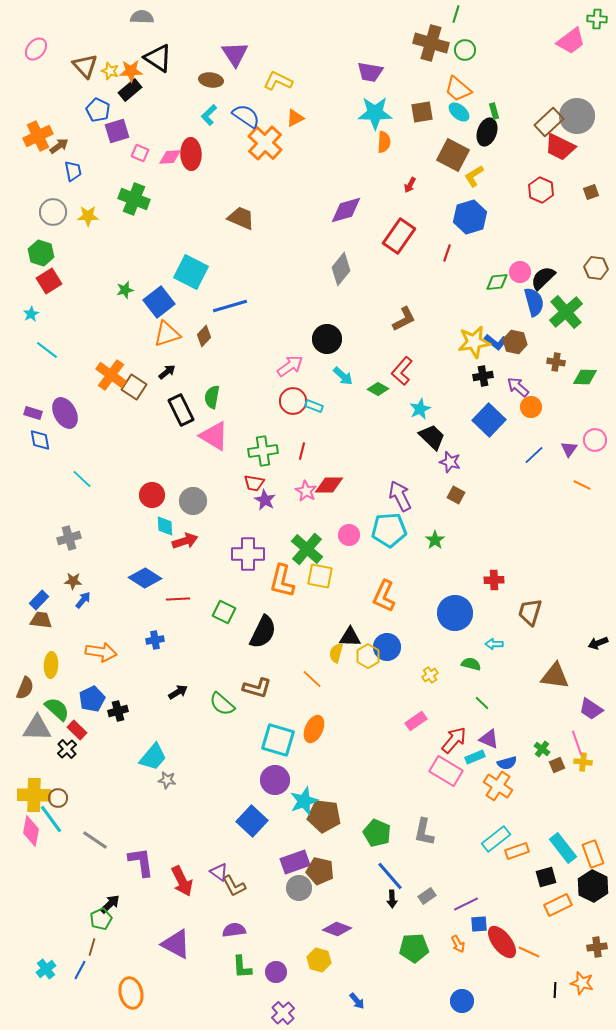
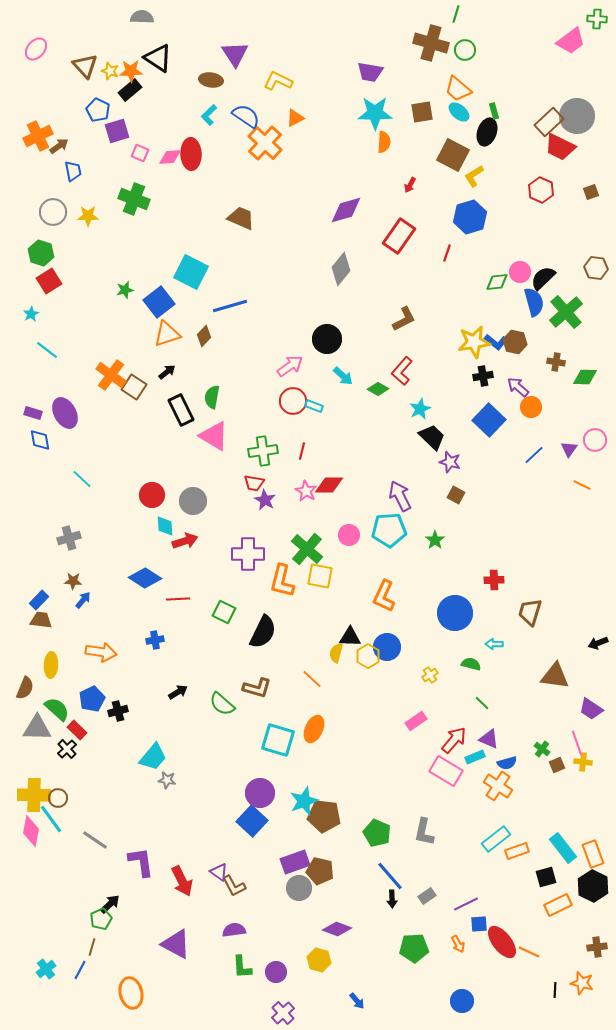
purple circle at (275, 780): moved 15 px left, 13 px down
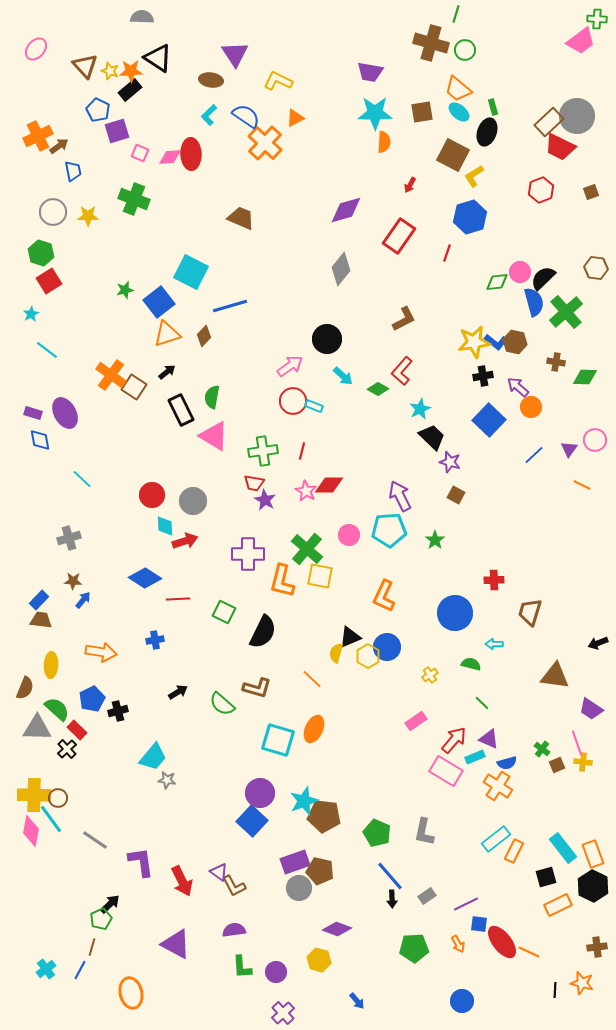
pink trapezoid at (571, 41): moved 10 px right
green rectangle at (494, 111): moved 1 px left, 4 px up
red hexagon at (541, 190): rotated 15 degrees clockwise
black triangle at (350, 637): rotated 25 degrees counterclockwise
orange rectangle at (517, 851): moved 3 px left; rotated 45 degrees counterclockwise
blue square at (479, 924): rotated 12 degrees clockwise
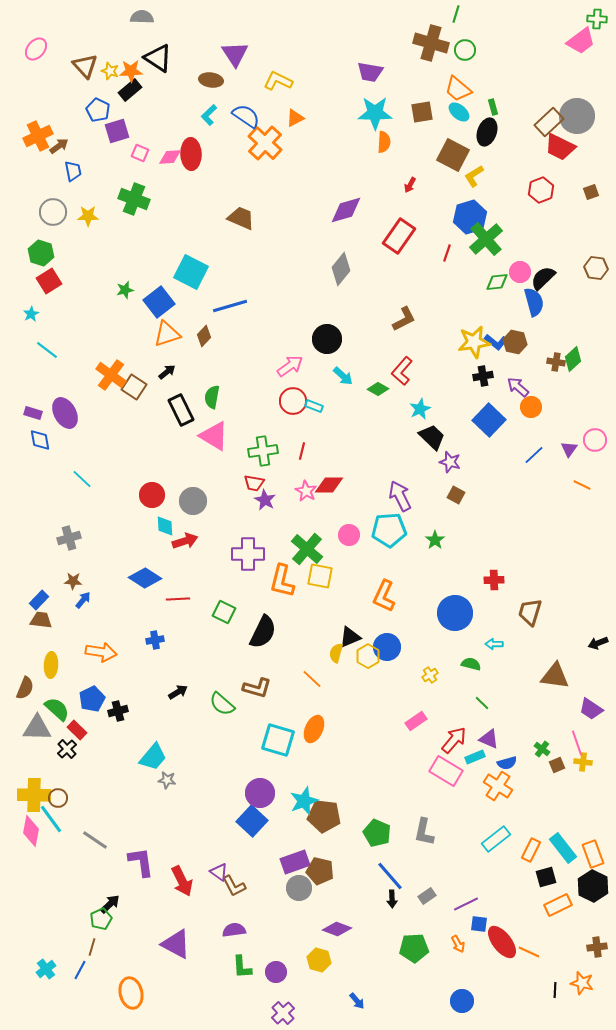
green cross at (566, 312): moved 80 px left, 73 px up
green diamond at (585, 377): moved 12 px left, 18 px up; rotated 45 degrees counterclockwise
orange rectangle at (514, 851): moved 17 px right, 1 px up
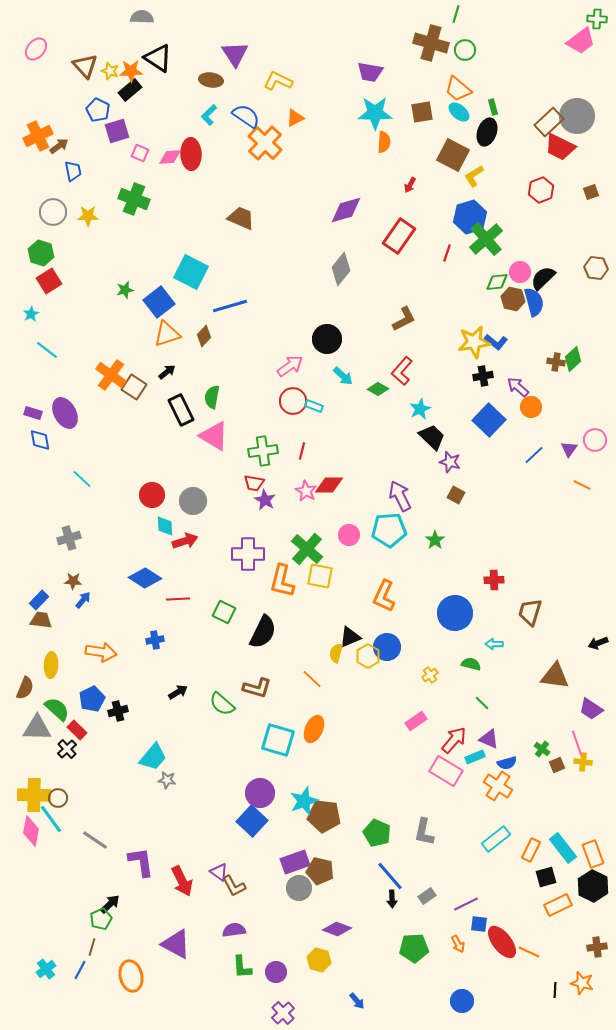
brown hexagon at (515, 342): moved 2 px left, 43 px up
orange ellipse at (131, 993): moved 17 px up
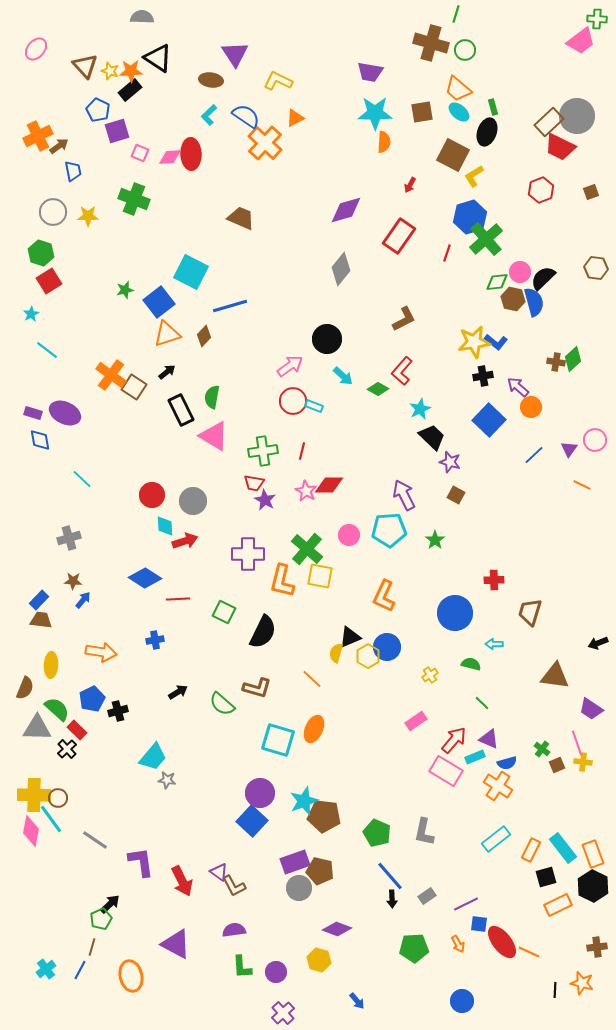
purple ellipse at (65, 413): rotated 36 degrees counterclockwise
purple arrow at (400, 496): moved 4 px right, 1 px up
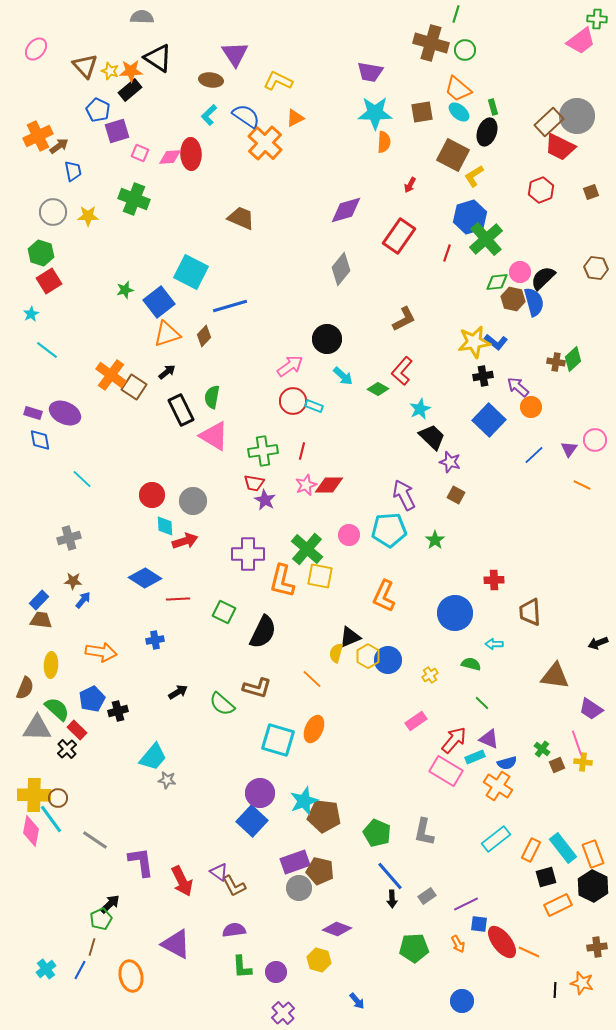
pink star at (306, 491): moved 6 px up; rotated 20 degrees clockwise
brown trapezoid at (530, 612): rotated 20 degrees counterclockwise
blue circle at (387, 647): moved 1 px right, 13 px down
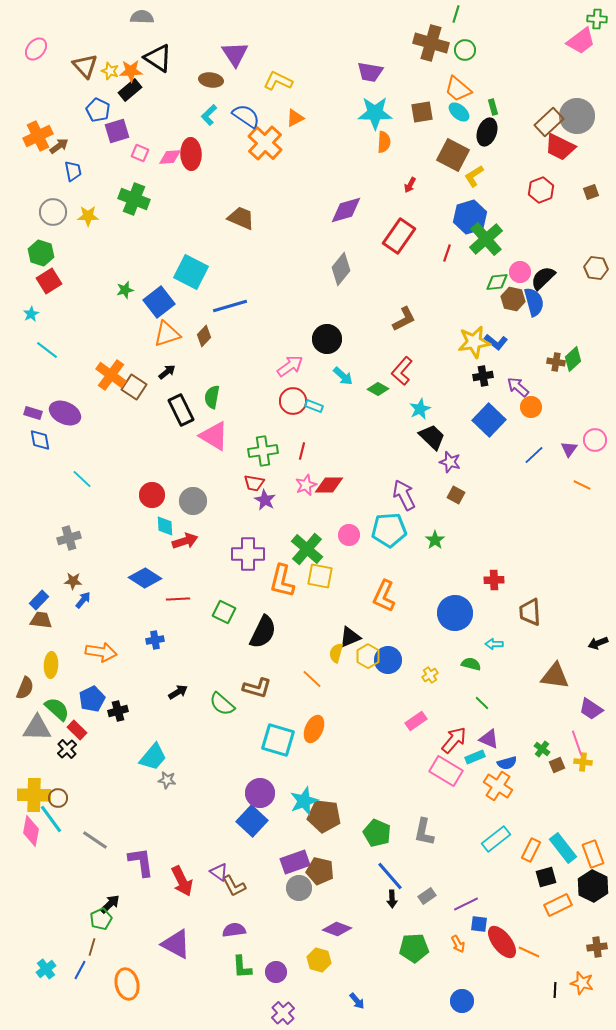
orange ellipse at (131, 976): moved 4 px left, 8 px down
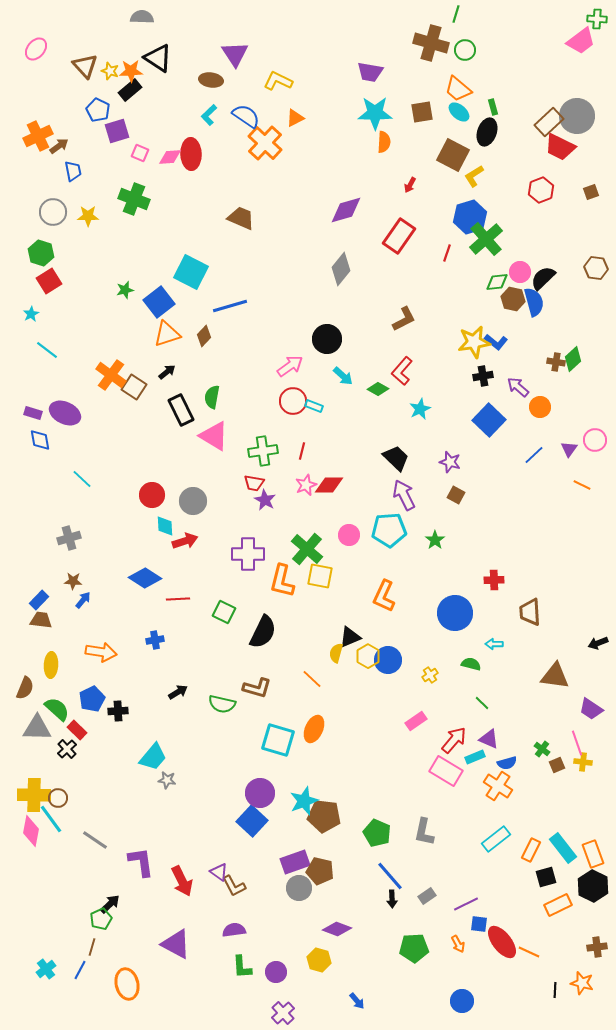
orange circle at (531, 407): moved 9 px right
black trapezoid at (432, 437): moved 36 px left, 21 px down
green semicircle at (222, 704): rotated 28 degrees counterclockwise
black cross at (118, 711): rotated 12 degrees clockwise
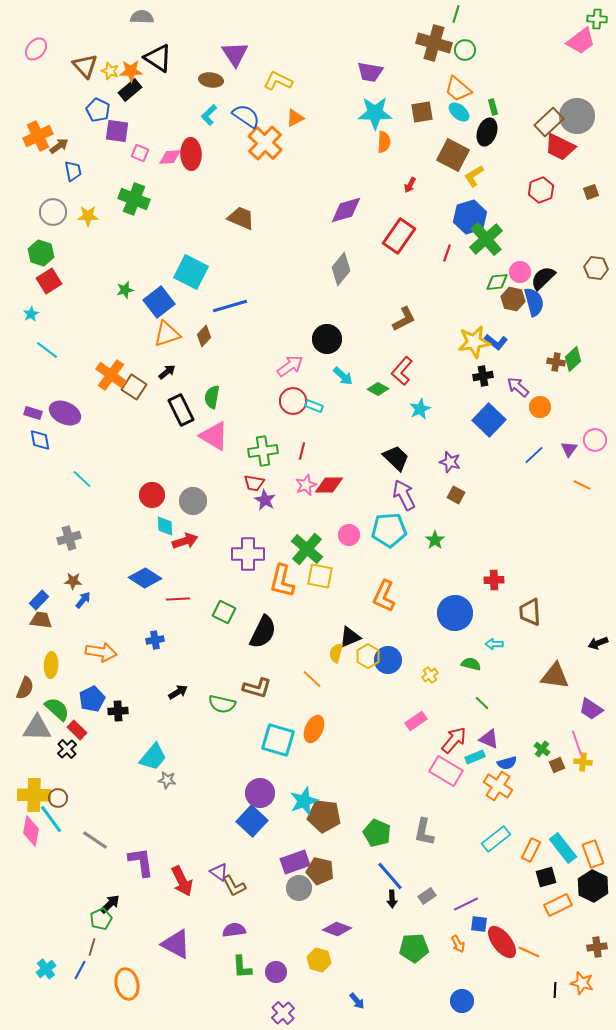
brown cross at (431, 43): moved 3 px right
purple square at (117, 131): rotated 25 degrees clockwise
